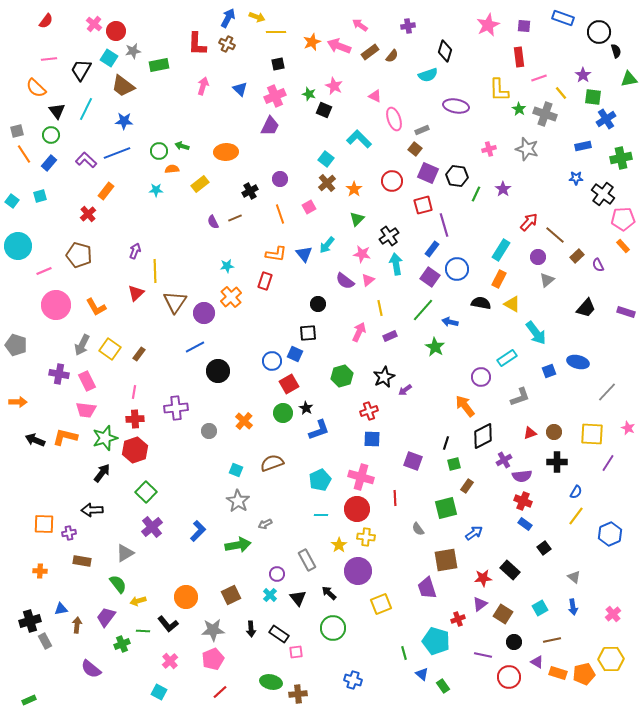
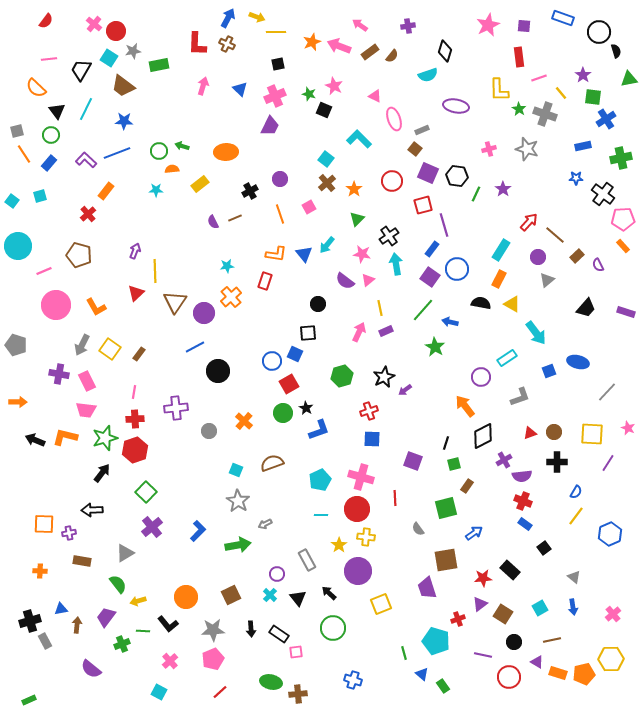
purple rectangle at (390, 336): moved 4 px left, 5 px up
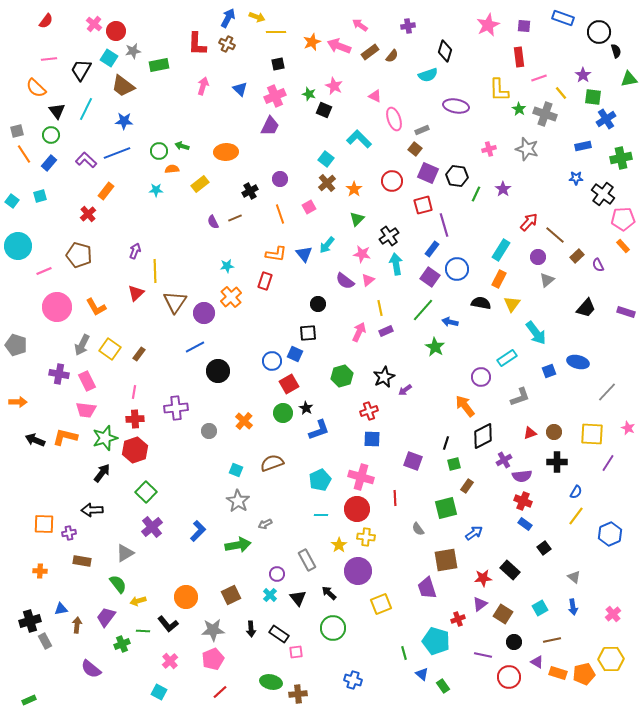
yellow triangle at (512, 304): rotated 36 degrees clockwise
pink circle at (56, 305): moved 1 px right, 2 px down
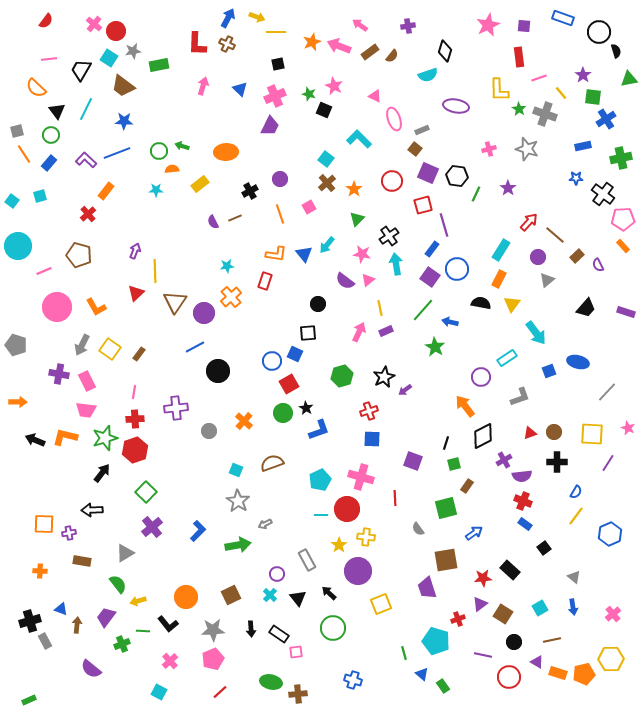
purple star at (503, 189): moved 5 px right, 1 px up
red circle at (357, 509): moved 10 px left
blue triangle at (61, 609): rotated 32 degrees clockwise
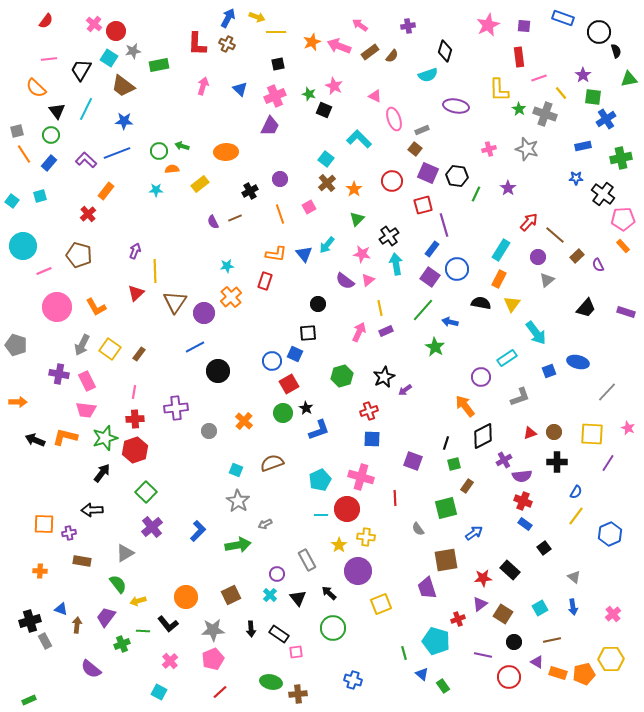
cyan circle at (18, 246): moved 5 px right
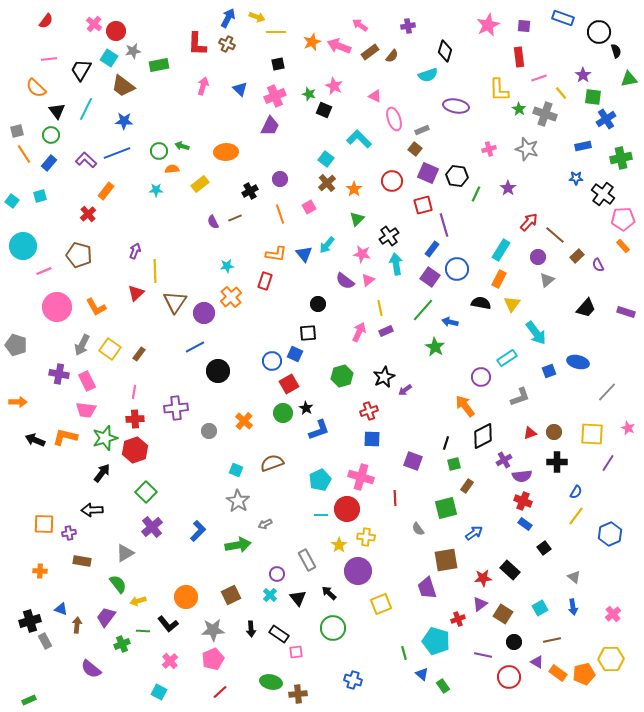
orange rectangle at (558, 673): rotated 18 degrees clockwise
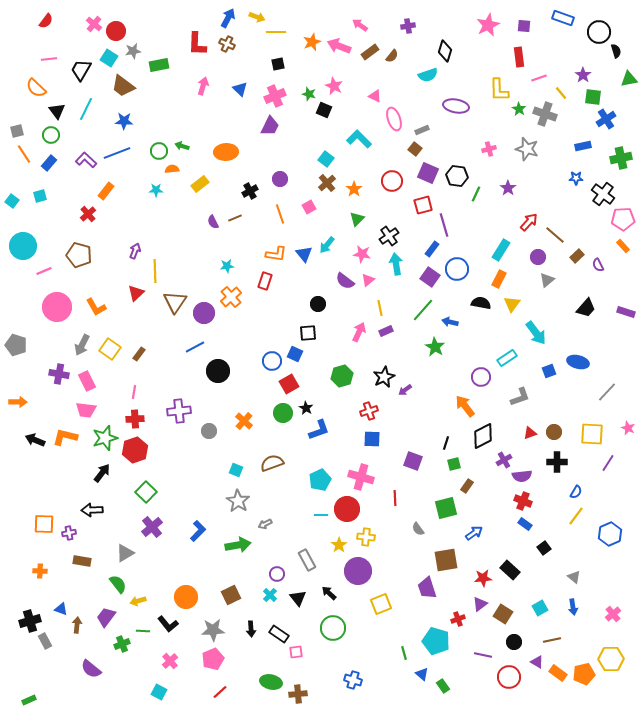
purple cross at (176, 408): moved 3 px right, 3 px down
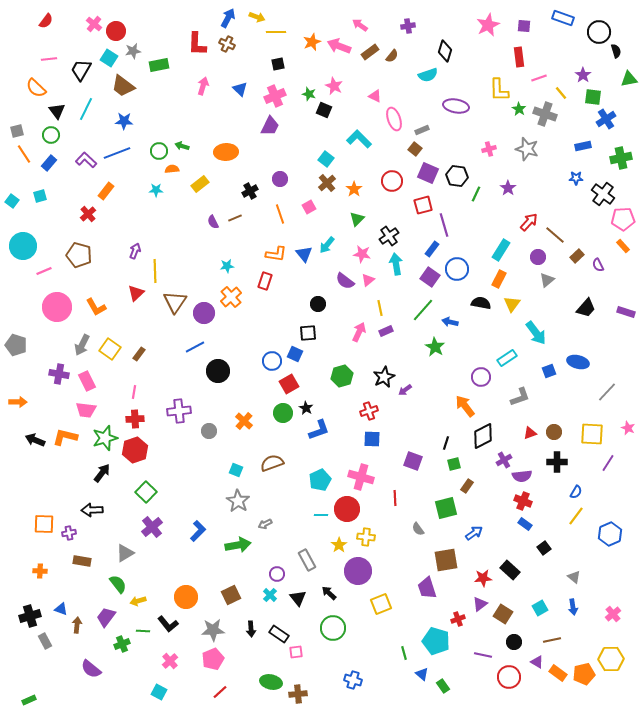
black cross at (30, 621): moved 5 px up
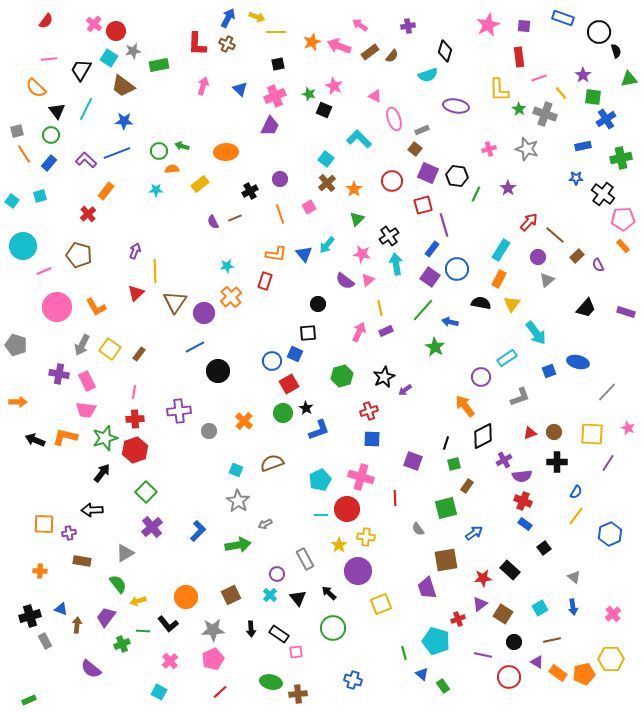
gray rectangle at (307, 560): moved 2 px left, 1 px up
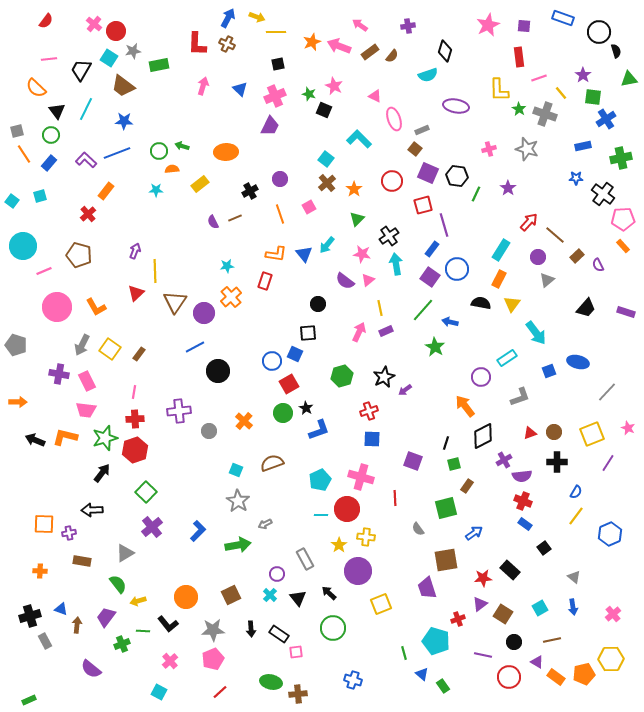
yellow square at (592, 434): rotated 25 degrees counterclockwise
orange rectangle at (558, 673): moved 2 px left, 4 px down
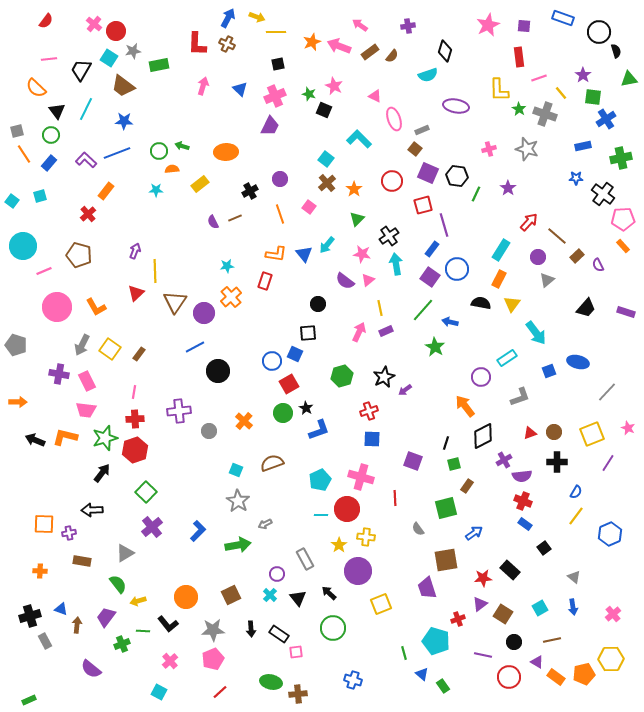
pink square at (309, 207): rotated 24 degrees counterclockwise
brown line at (555, 235): moved 2 px right, 1 px down
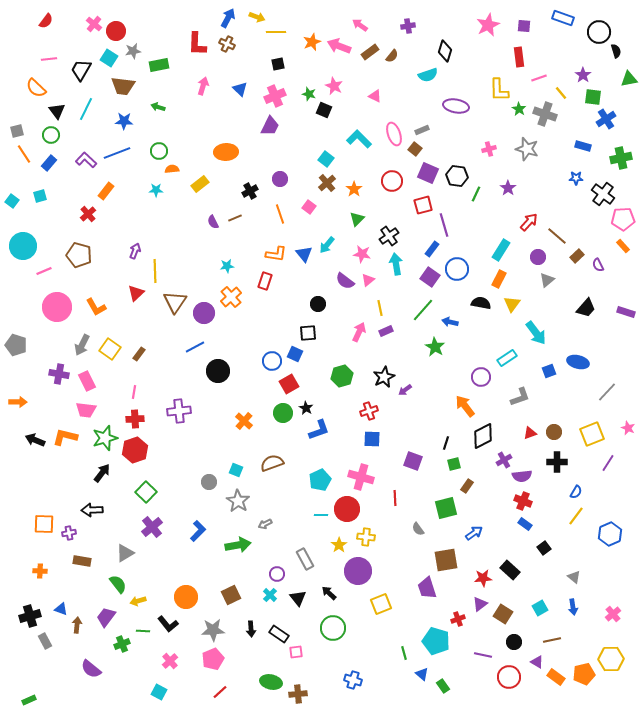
brown trapezoid at (123, 86): rotated 30 degrees counterclockwise
pink ellipse at (394, 119): moved 15 px down
green arrow at (182, 146): moved 24 px left, 39 px up
blue rectangle at (583, 146): rotated 28 degrees clockwise
gray circle at (209, 431): moved 51 px down
